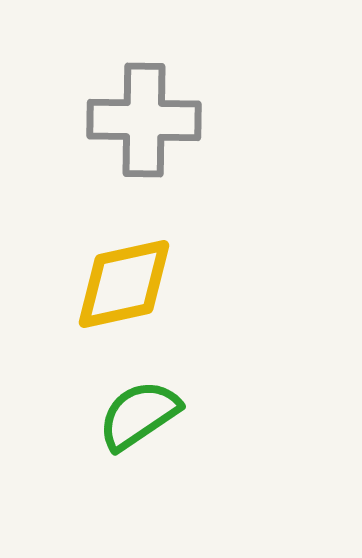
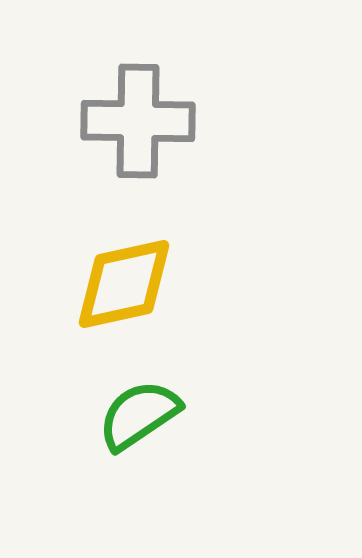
gray cross: moved 6 px left, 1 px down
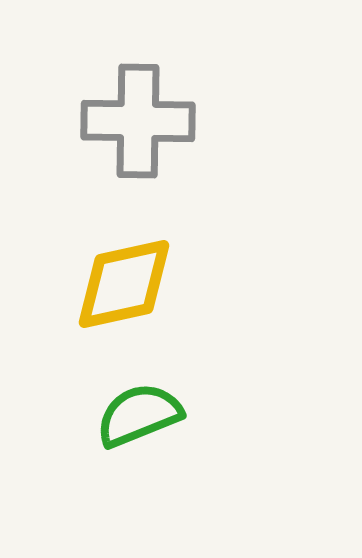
green semicircle: rotated 12 degrees clockwise
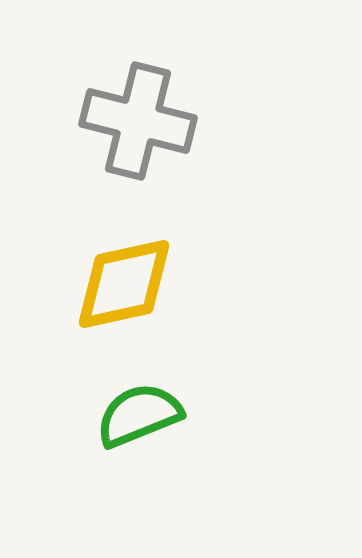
gray cross: rotated 13 degrees clockwise
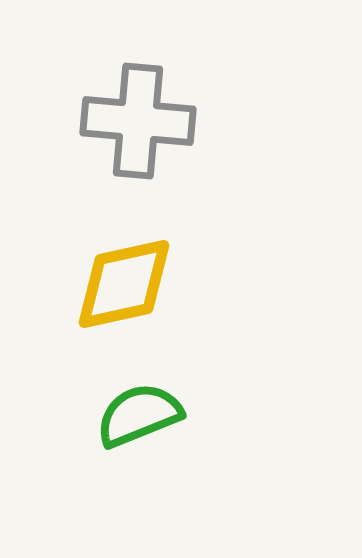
gray cross: rotated 9 degrees counterclockwise
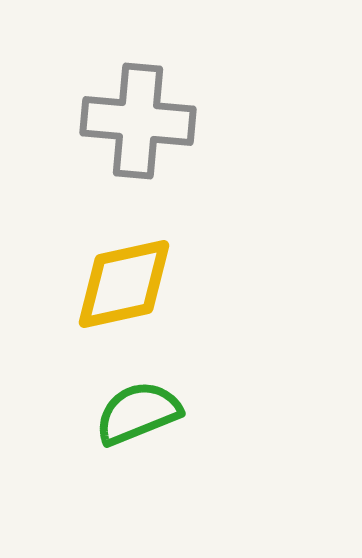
green semicircle: moved 1 px left, 2 px up
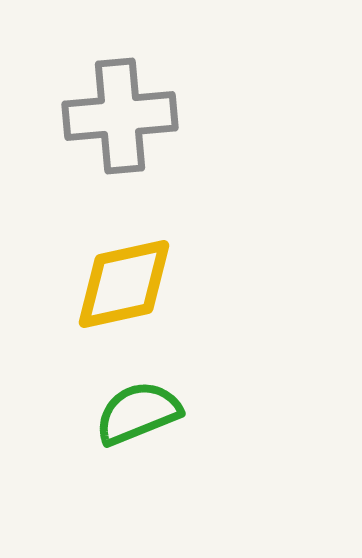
gray cross: moved 18 px left, 5 px up; rotated 10 degrees counterclockwise
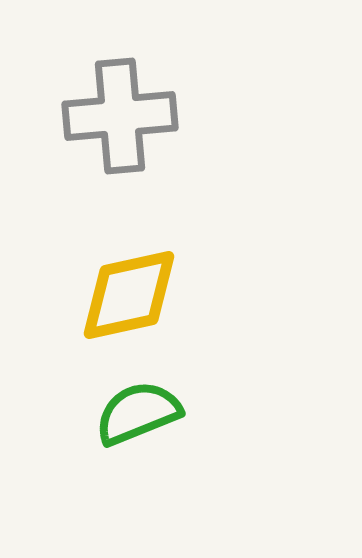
yellow diamond: moved 5 px right, 11 px down
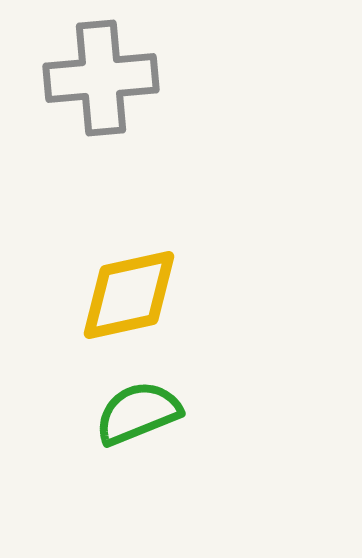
gray cross: moved 19 px left, 38 px up
